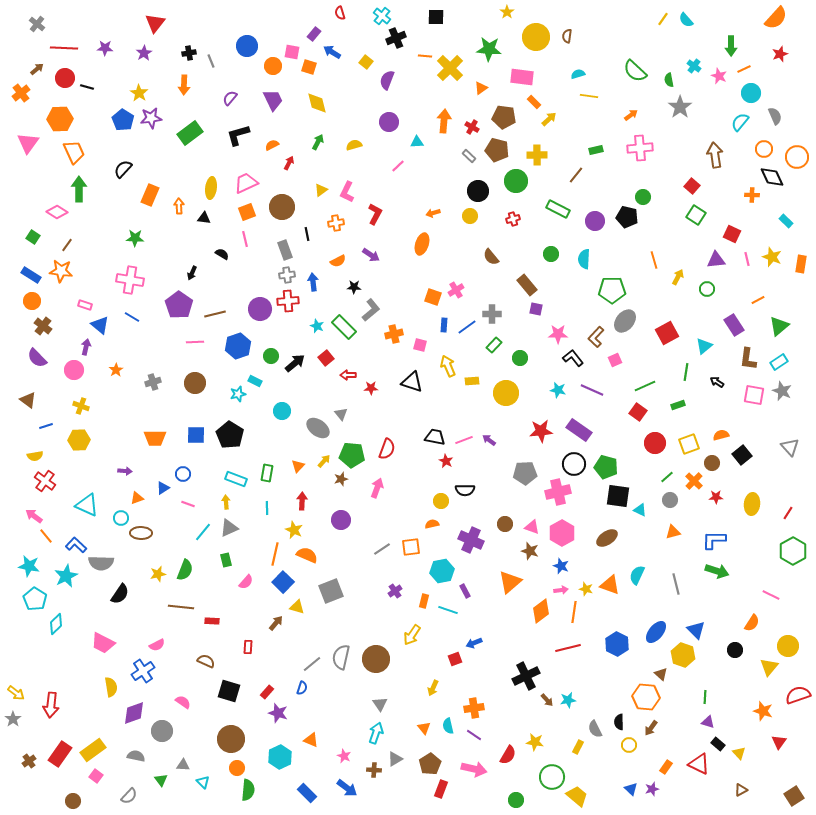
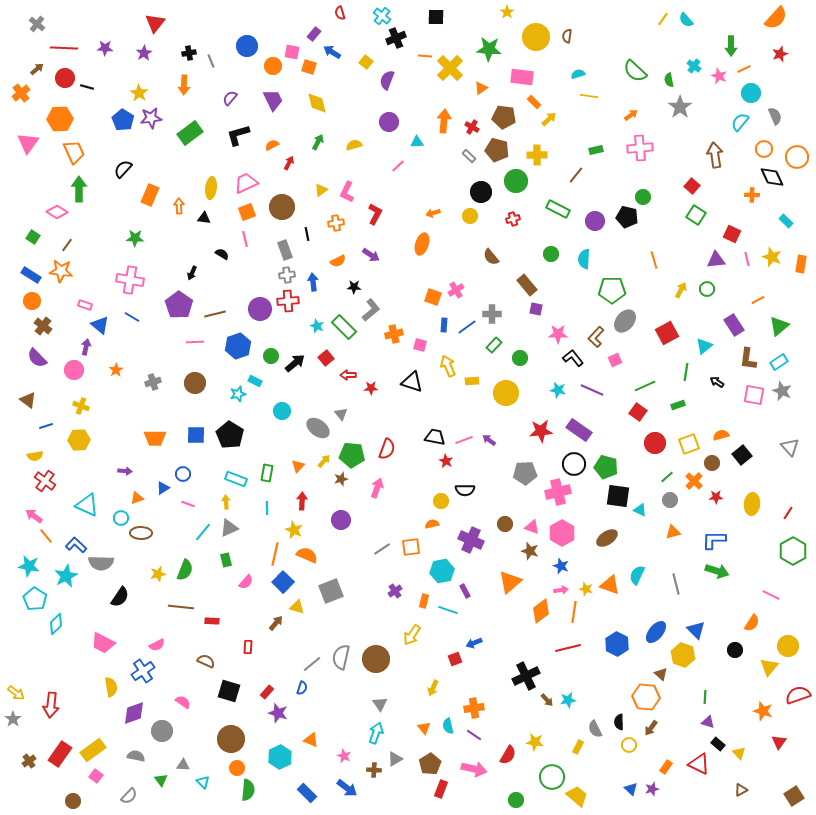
black circle at (478, 191): moved 3 px right, 1 px down
yellow arrow at (678, 277): moved 3 px right, 13 px down
black semicircle at (120, 594): moved 3 px down
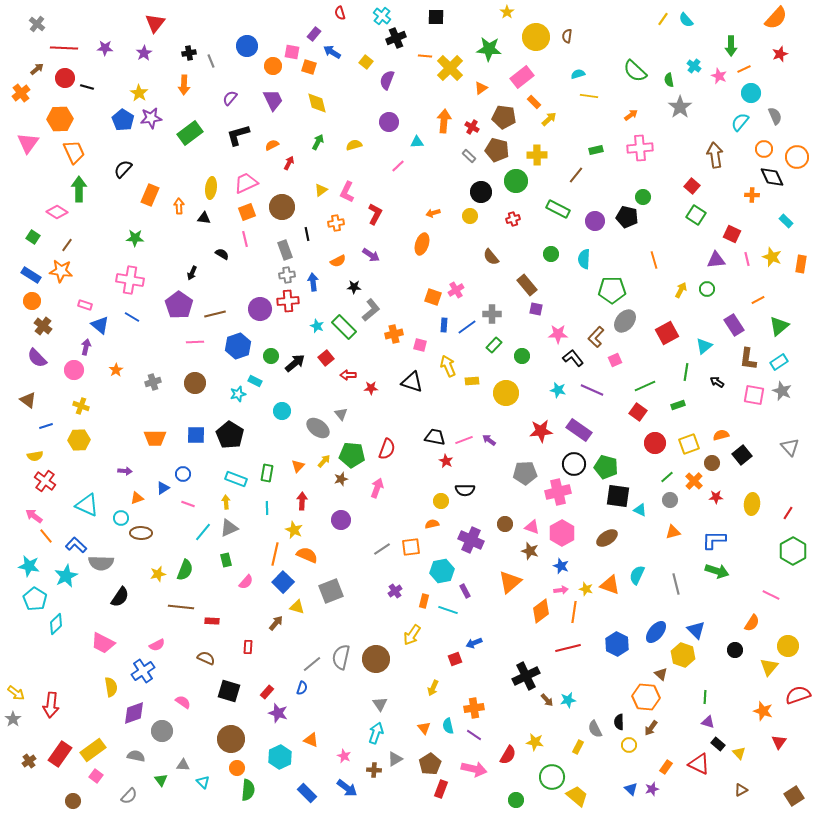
pink rectangle at (522, 77): rotated 45 degrees counterclockwise
green circle at (520, 358): moved 2 px right, 2 px up
brown semicircle at (206, 661): moved 3 px up
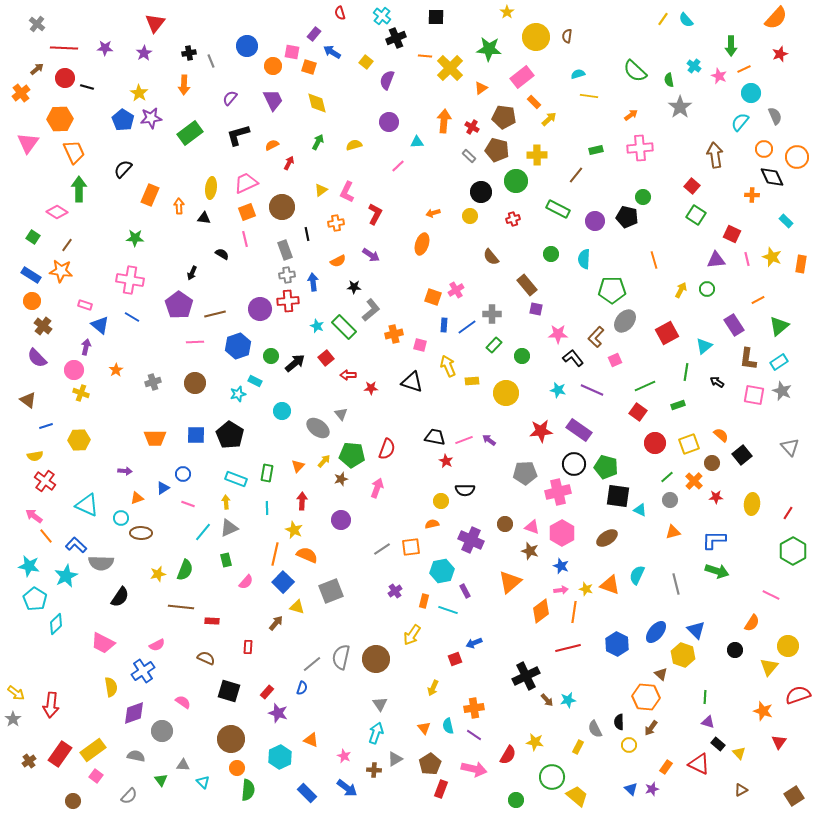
yellow cross at (81, 406): moved 13 px up
orange semicircle at (721, 435): rotated 56 degrees clockwise
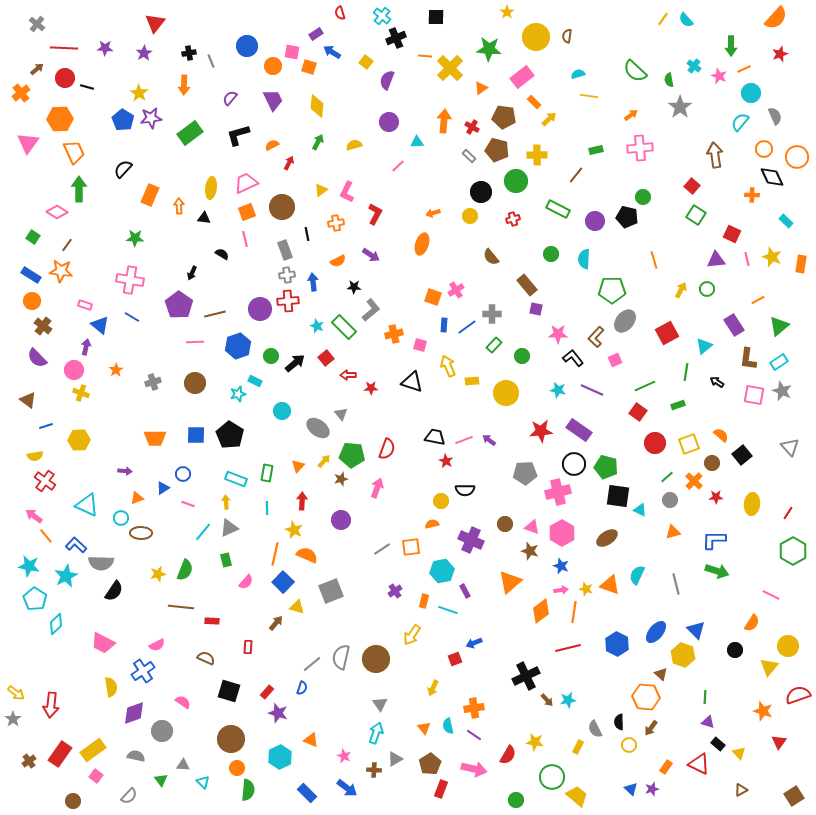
purple rectangle at (314, 34): moved 2 px right; rotated 16 degrees clockwise
yellow diamond at (317, 103): moved 3 px down; rotated 20 degrees clockwise
black semicircle at (120, 597): moved 6 px left, 6 px up
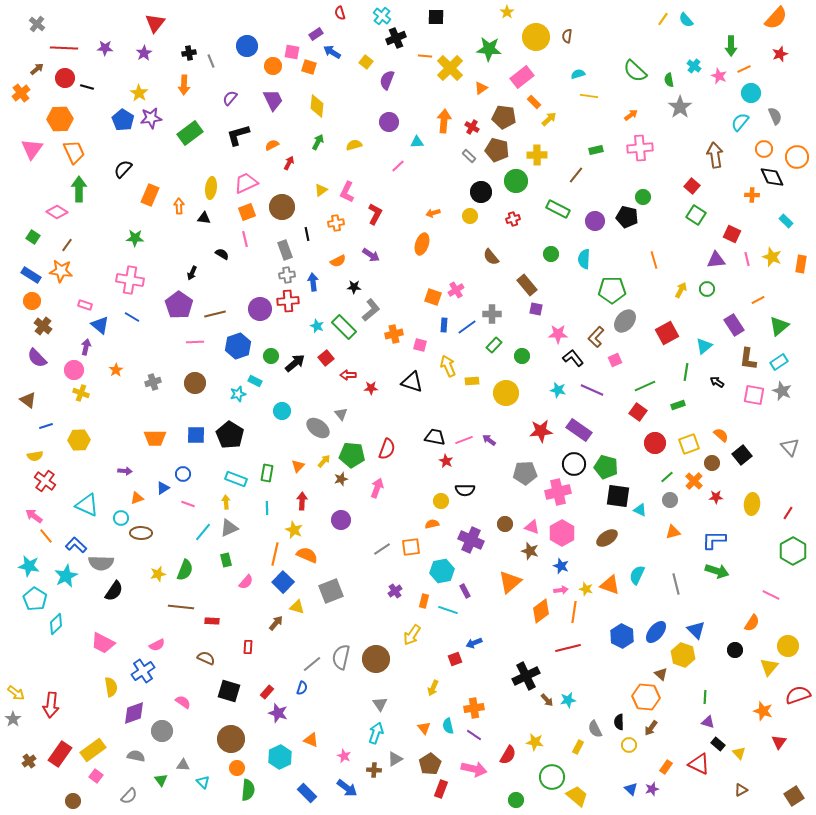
pink triangle at (28, 143): moved 4 px right, 6 px down
blue hexagon at (617, 644): moved 5 px right, 8 px up
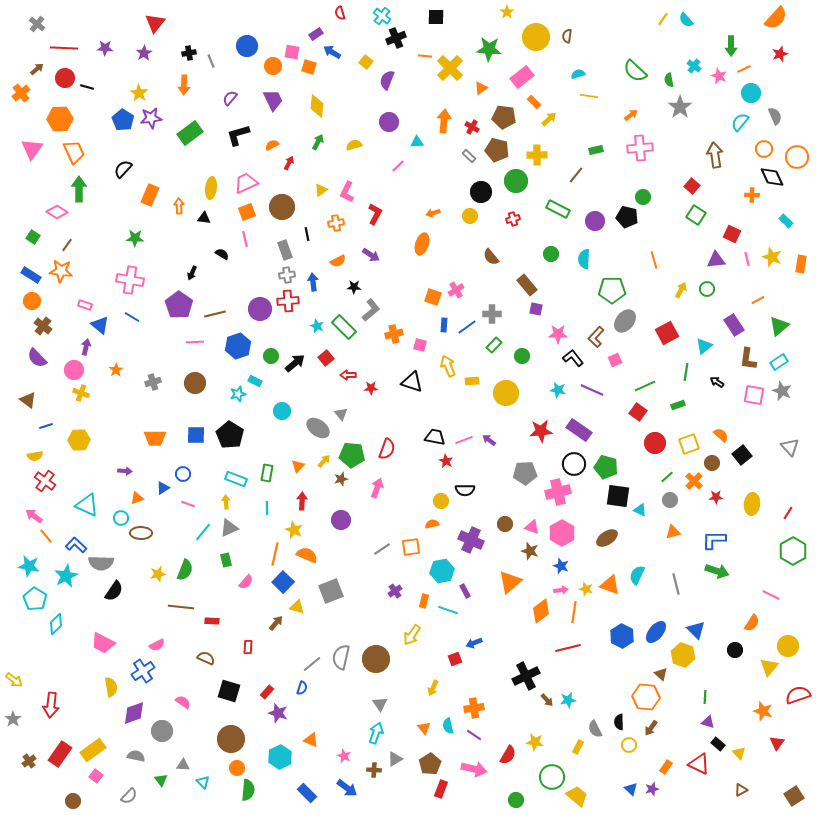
yellow arrow at (16, 693): moved 2 px left, 13 px up
red triangle at (779, 742): moved 2 px left, 1 px down
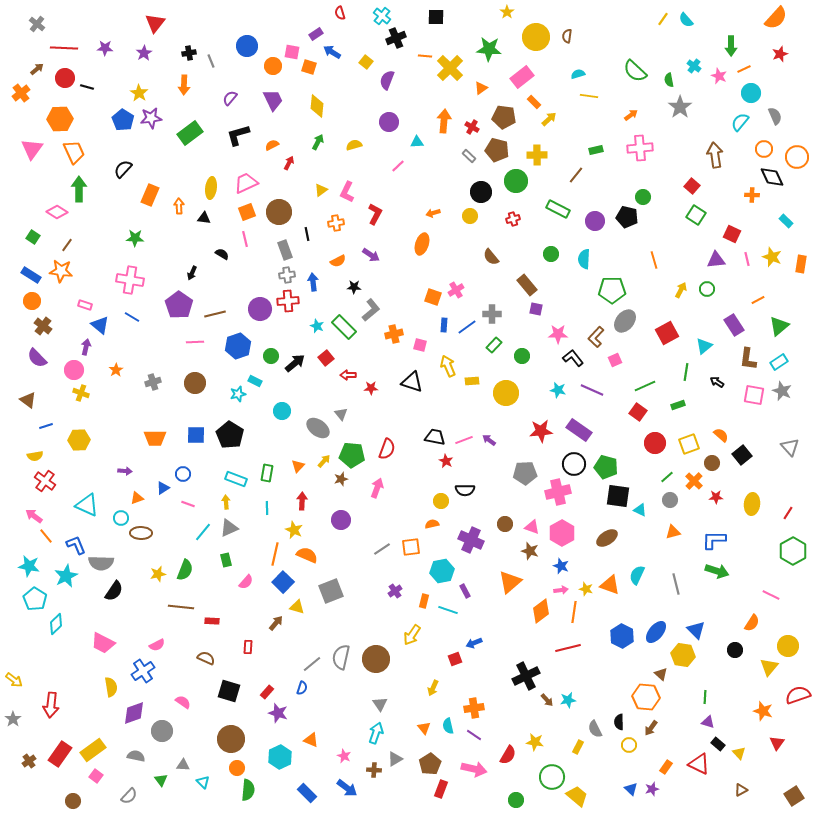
brown circle at (282, 207): moved 3 px left, 5 px down
blue L-shape at (76, 545): rotated 25 degrees clockwise
yellow hexagon at (683, 655): rotated 10 degrees counterclockwise
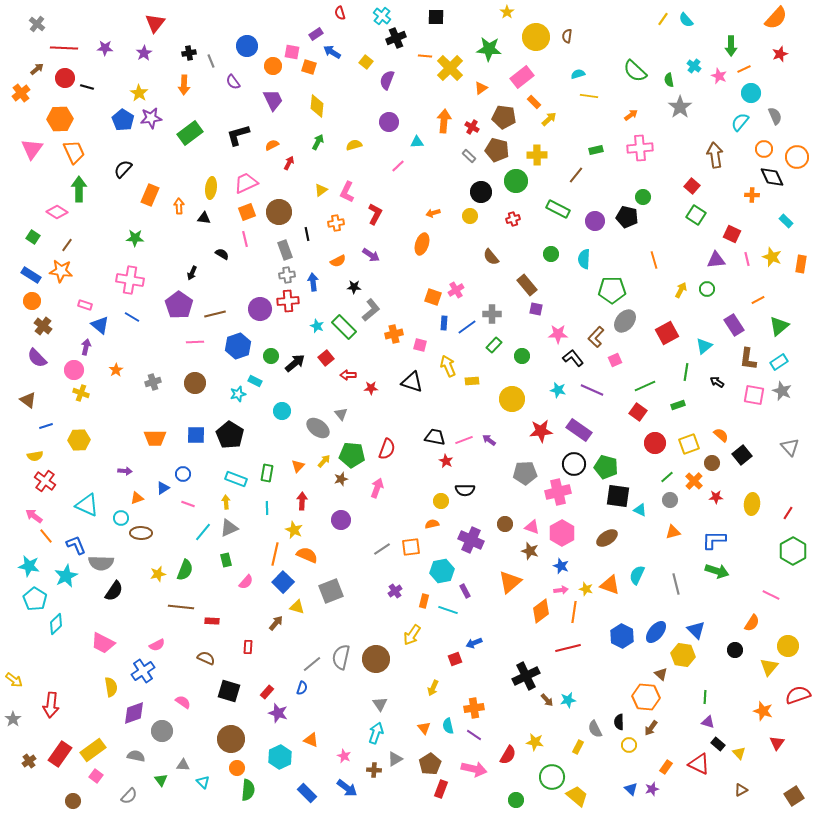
purple semicircle at (230, 98): moved 3 px right, 16 px up; rotated 77 degrees counterclockwise
blue rectangle at (444, 325): moved 2 px up
yellow circle at (506, 393): moved 6 px right, 6 px down
